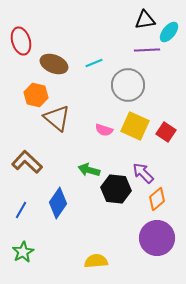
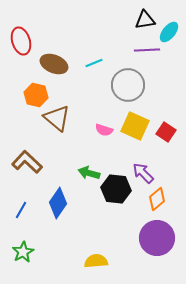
green arrow: moved 3 px down
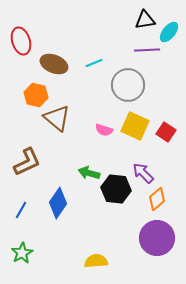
brown L-shape: rotated 112 degrees clockwise
green star: moved 1 px left, 1 px down
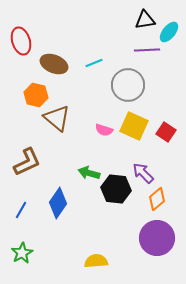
yellow square: moved 1 px left
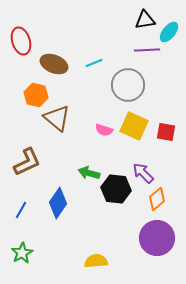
red square: rotated 24 degrees counterclockwise
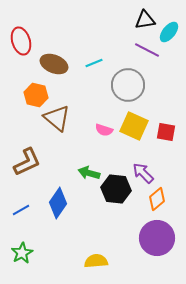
purple line: rotated 30 degrees clockwise
blue line: rotated 30 degrees clockwise
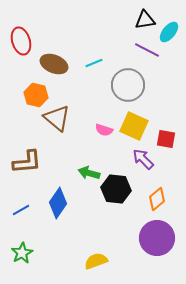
red square: moved 7 px down
brown L-shape: rotated 20 degrees clockwise
purple arrow: moved 14 px up
yellow semicircle: rotated 15 degrees counterclockwise
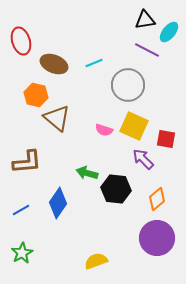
green arrow: moved 2 px left
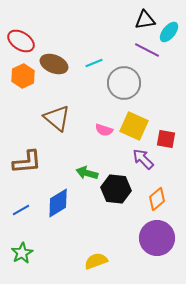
red ellipse: rotated 40 degrees counterclockwise
gray circle: moved 4 px left, 2 px up
orange hexagon: moved 13 px left, 19 px up; rotated 20 degrees clockwise
blue diamond: rotated 24 degrees clockwise
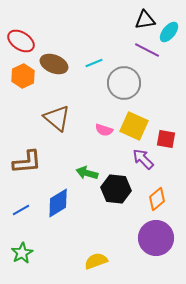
purple circle: moved 1 px left
